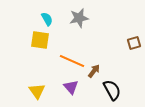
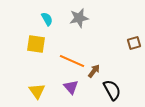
yellow square: moved 4 px left, 4 px down
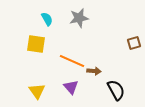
brown arrow: rotated 56 degrees clockwise
black semicircle: moved 4 px right
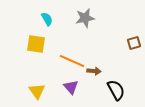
gray star: moved 6 px right
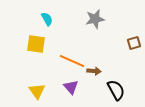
gray star: moved 10 px right, 1 px down
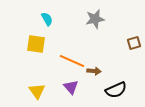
black semicircle: rotated 95 degrees clockwise
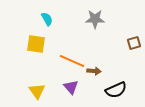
gray star: rotated 12 degrees clockwise
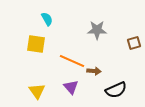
gray star: moved 2 px right, 11 px down
